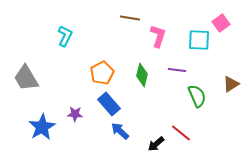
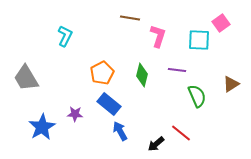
blue rectangle: rotated 10 degrees counterclockwise
blue arrow: rotated 18 degrees clockwise
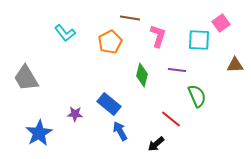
cyan L-shape: moved 3 px up; rotated 115 degrees clockwise
orange pentagon: moved 8 px right, 31 px up
brown triangle: moved 4 px right, 19 px up; rotated 30 degrees clockwise
blue star: moved 3 px left, 6 px down
red line: moved 10 px left, 14 px up
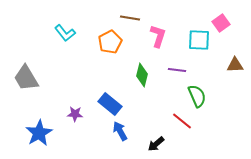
blue rectangle: moved 1 px right
red line: moved 11 px right, 2 px down
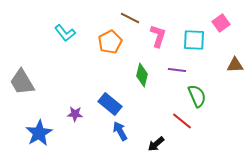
brown line: rotated 18 degrees clockwise
cyan square: moved 5 px left
gray trapezoid: moved 4 px left, 4 px down
